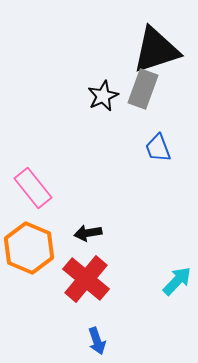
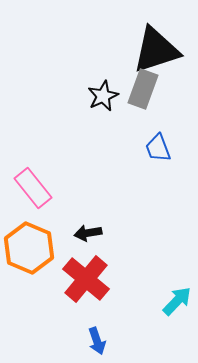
cyan arrow: moved 20 px down
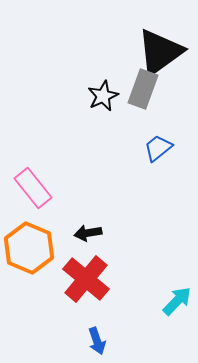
black triangle: moved 4 px right, 2 px down; rotated 18 degrees counterclockwise
blue trapezoid: rotated 72 degrees clockwise
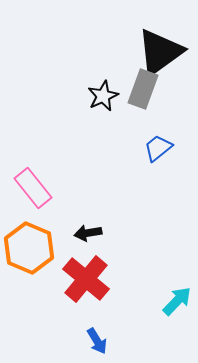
blue arrow: rotated 12 degrees counterclockwise
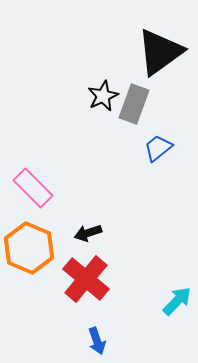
gray rectangle: moved 9 px left, 15 px down
pink rectangle: rotated 6 degrees counterclockwise
black arrow: rotated 8 degrees counterclockwise
blue arrow: rotated 12 degrees clockwise
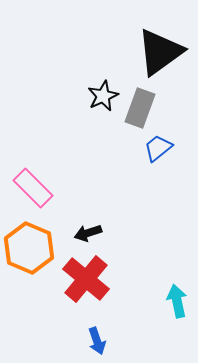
gray rectangle: moved 6 px right, 4 px down
cyan arrow: rotated 56 degrees counterclockwise
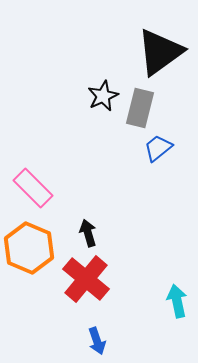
gray rectangle: rotated 6 degrees counterclockwise
black arrow: rotated 92 degrees clockwise
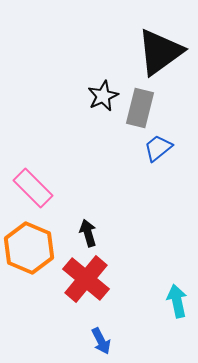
blue arrow: moved 4 px right; rotated 8 degrees counterclockwise
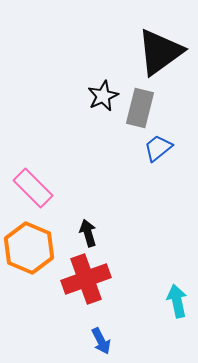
red cross: rotated 30 degrees clockwise
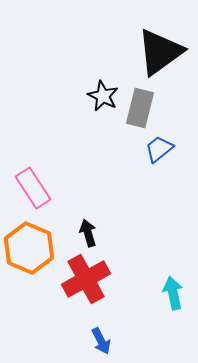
black star: rotated 20 degrees counterclockwise
blue trapezoid: moved 1 px right, 1 px down
pink rectangle: rotated 12 degrees clockwise
red cross: rotated 9 degrees counterclockwise
cyan arrow: moved 4 px left, 8 px up
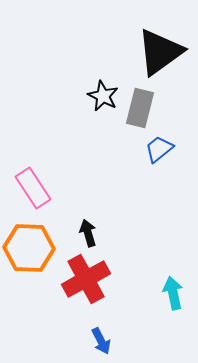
orange hexagon: rotated 21 degrees counterclockwise
